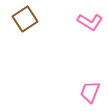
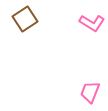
pink L-shape: moved 2 px right, 1 px down
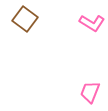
brown square: rotated 20 degrees counterclockwise
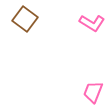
pink trapezoid: moved 3 px right
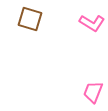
brown square: moved 5 px right; rotated 20 degrees counterclockwise
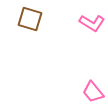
pink trapezoid: rotated 60 degrees counterclockwise
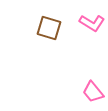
brown square: moved 19 px right, 9 px down
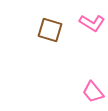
brown square: moved 1 px right, 2 px down
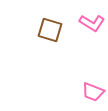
pink trapezoid: rotated 30 degrees counterclockwise
